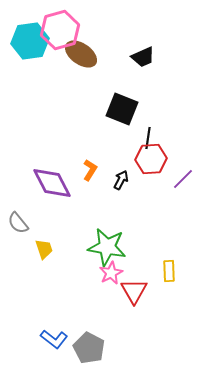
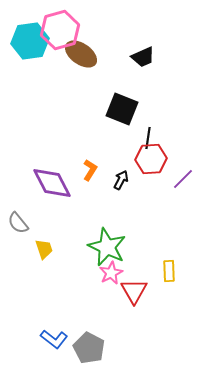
green star: rotated 15 degrees clockwise
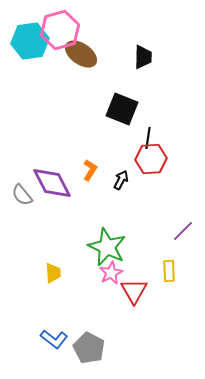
black trapezoid: rotated 65 degrees counterclockwise
purple line: moved 52 px down
gray semicircle: moved 4 px right, 28 px up
yellow trapezoid: moved 9 px right, 24 px down; rotated 15 degrees clockwise
